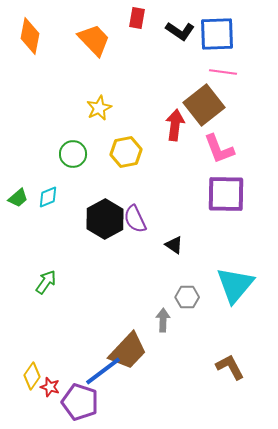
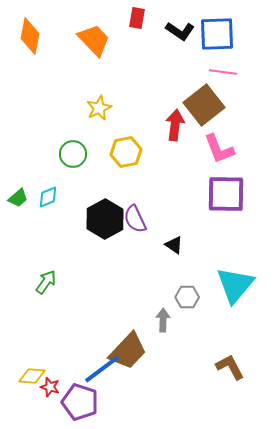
blue line: moved 1 px left, 2 px up
yellow diamond: rotated 60 degrees clockwise
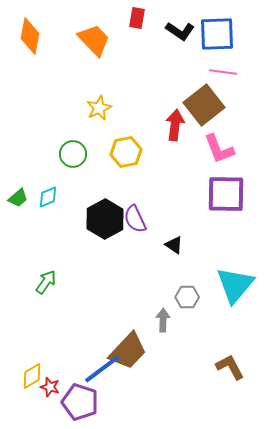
yellow diamond: rotated 36 degrees counterclockwise
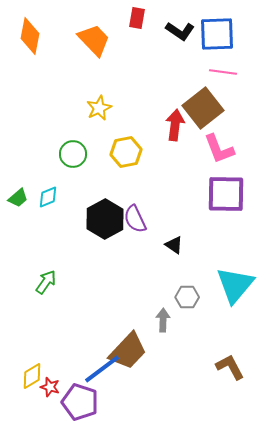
brown square: moved 1 px left, 3 px down
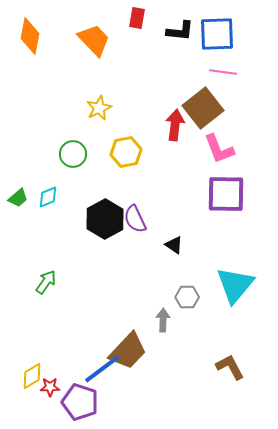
black L-shape: rotated 28 degrees counterclockwise
red star: rotated 18 degrees counterclockwise
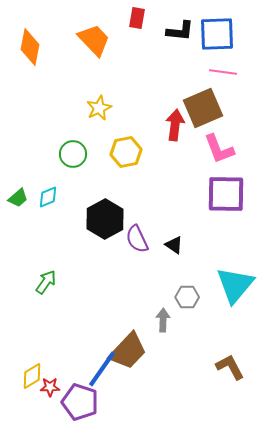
orange diamond: moved 11 px down
brown square: rotated 15 degrees clockwise
purple semicircle: moved 2 px right, 20 px down
blue line: rotated 18 degrees counterclockwise
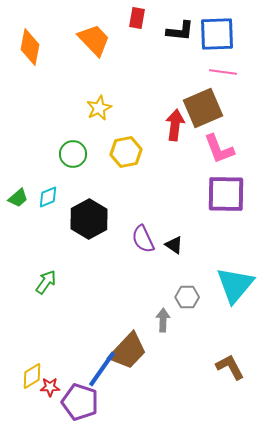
black hexagon: moved 16 px left
purple semicircle: moved 6 px right
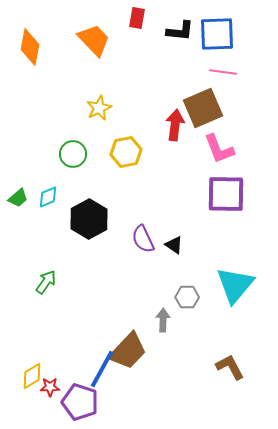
blue line: rotated 6 degrees counterclockwise
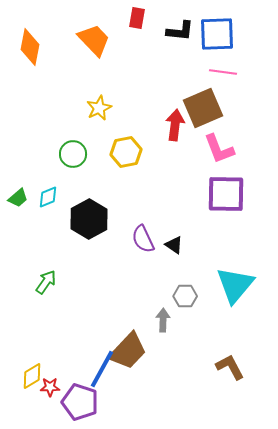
gray hexagon: moved 2 px left, 1 px up
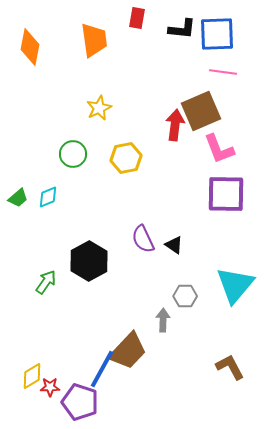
black L-shape: moved 2 px right, 2 px up
orange trapezoid: rotated 36 degrees clockwise
brown square: moved 2 px left, 3 px down
yellow hexagon: moved 6 px down
black hexagon: moved 42 px down
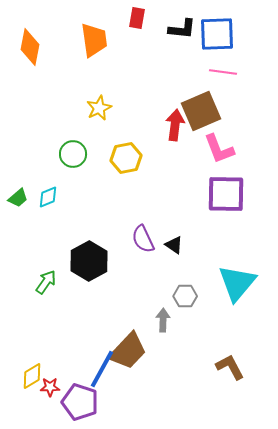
cyan triangle: moved 2 px right, 2 px up
